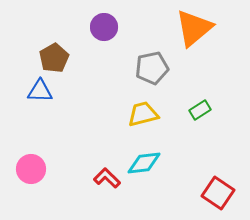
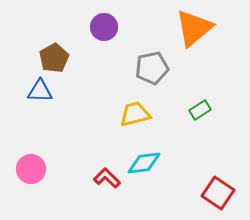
yellow trapezoid: moved 8 px left
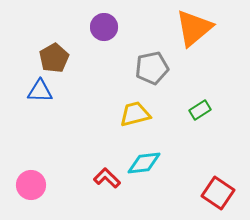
pink circle: moved 16 px down
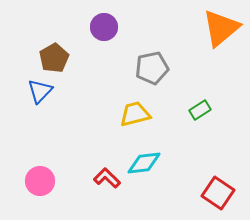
orange triangle: moved 27 px right
blue triangle: rotated 48 degrees counterclockwise
pink circle: moved 9 px right, 4 px up
